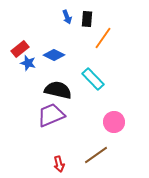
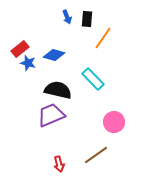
blue diamond: rotated 10 degrees counterclockwise
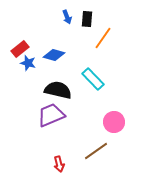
brown line: moved 4 px up
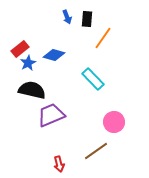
blue star: rotated 28 degrees clockwise
black semicircle: moved 26 px left
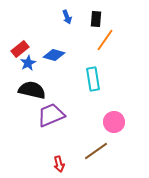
black rectangle: moved 9 px right
orange line: moved 2 px right, 2 px down
cyan rectangle: rotated 35 degrees clockwise
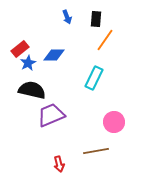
blue diamond: rotated 15 degrees counterclockwise
cyan rectangle: moved 1 px right, 1 px up; rotated 35 degrees clockwise
brown line: rotated 25 degrees clockwise
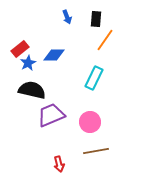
pink circle: moved 24 px left
